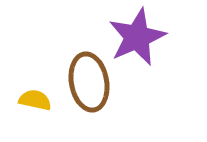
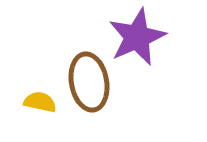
yellow semicircle: moved 5 px right, 2 px down
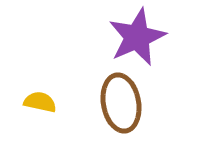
brown ellipse: moved 32 px right, 21 px down
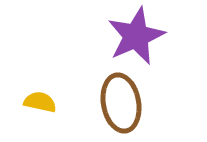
purple star: moved 1 px left, 1 px up
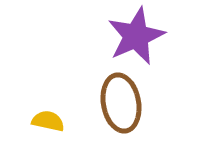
yellow semicircle: moved 8 px right, 19 px down
